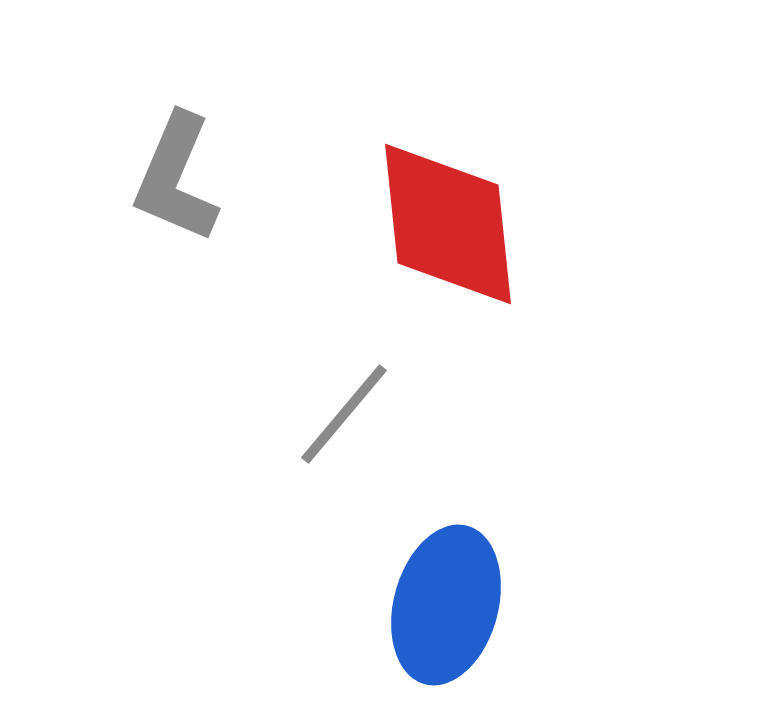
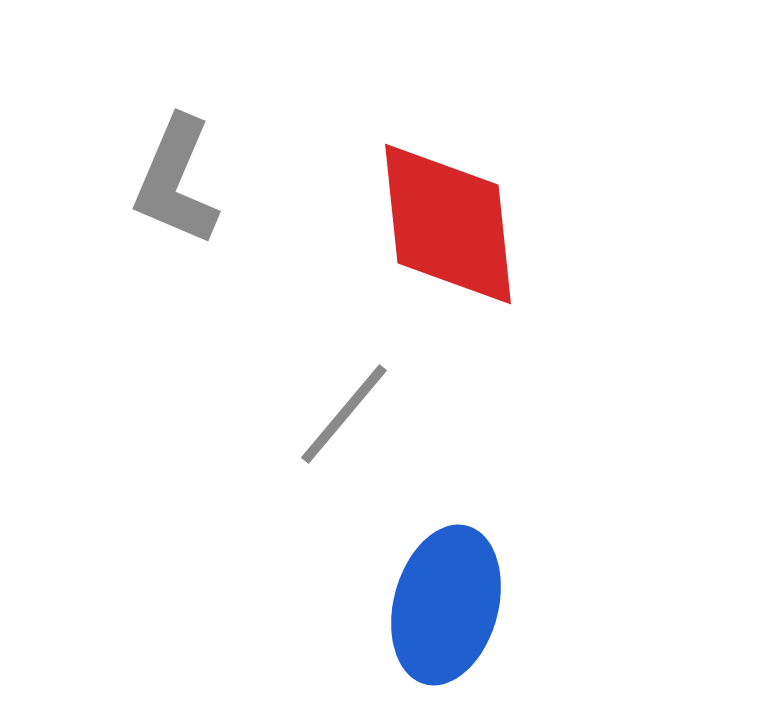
gray L-shape: moved 3 px down
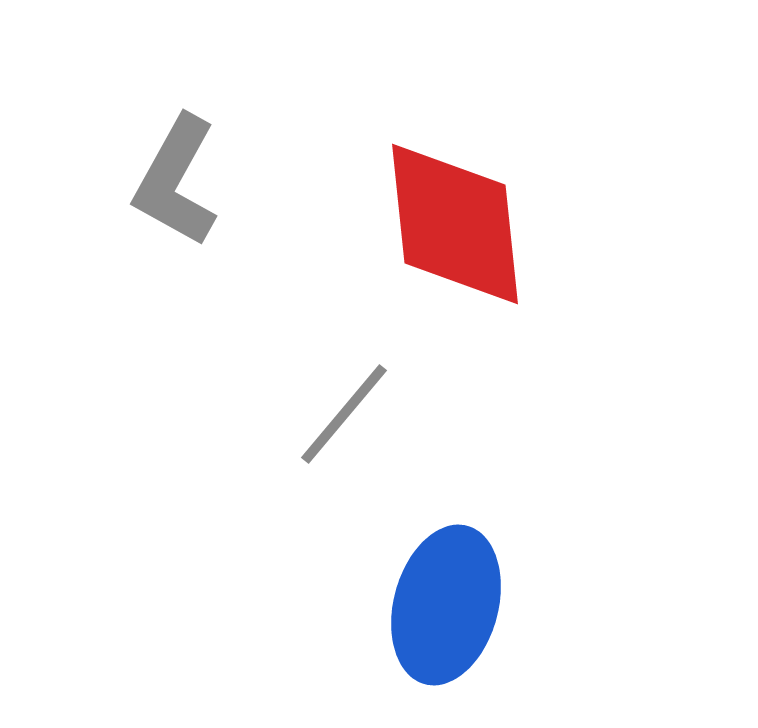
gray L-shape: rotated 6 degrees clockwise
red diamond: moved 7 px right
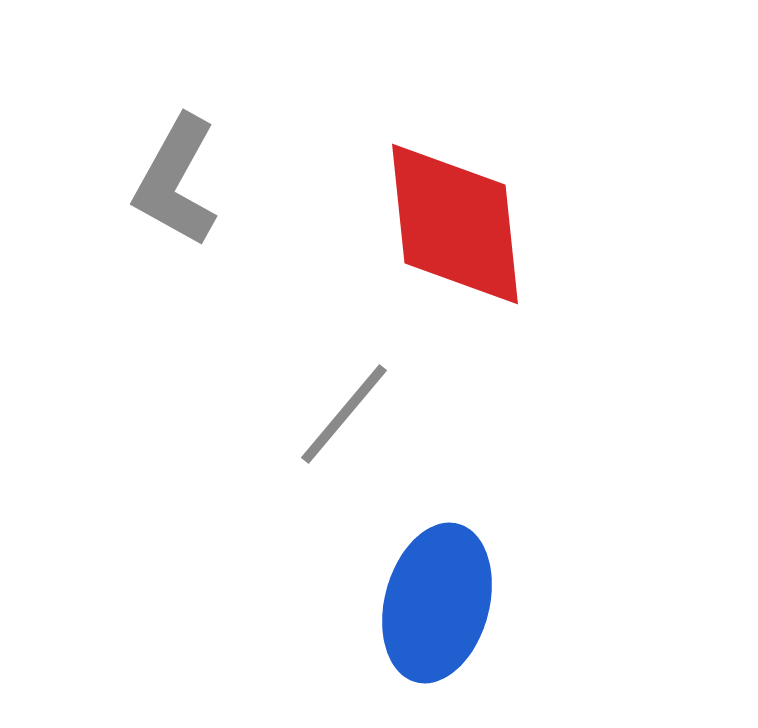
blue ellipse: moved 9 px left, 2 px up
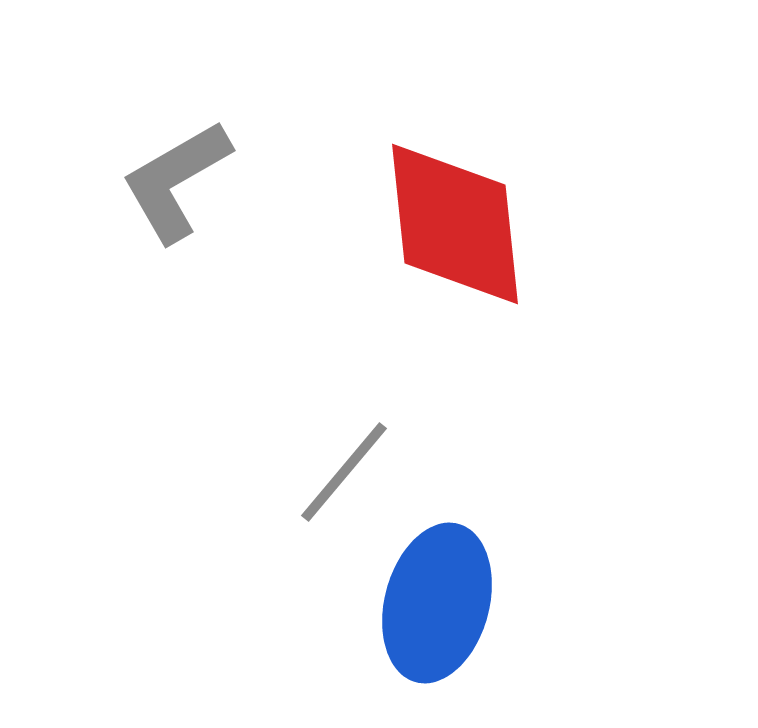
gray L-shape: rotated 31 degrees clockwise
gray line: moved 58 px down
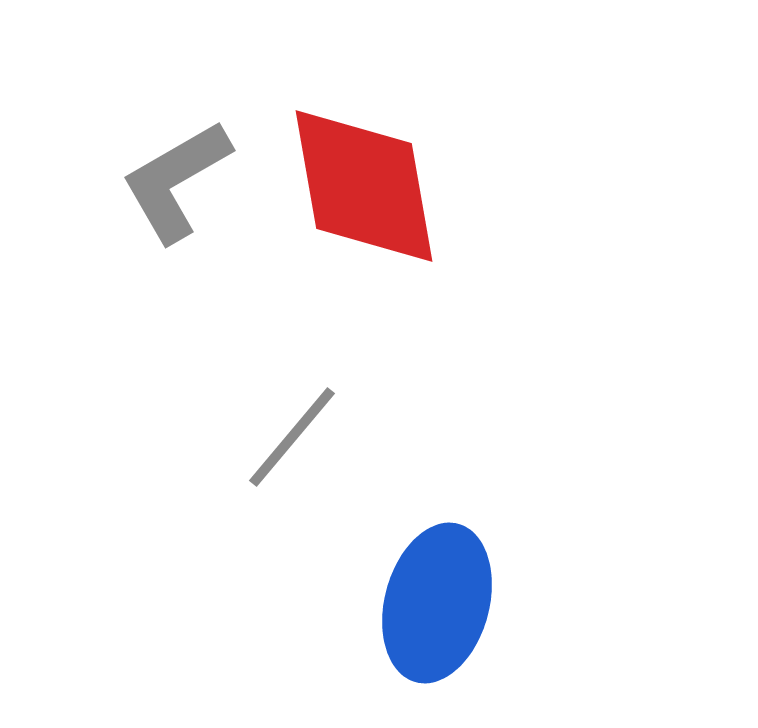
red diamond: moved 91 px left, 38 px up; rotated 4 degrees counterclockwise
gray line: moved 52 px left, 35 px up
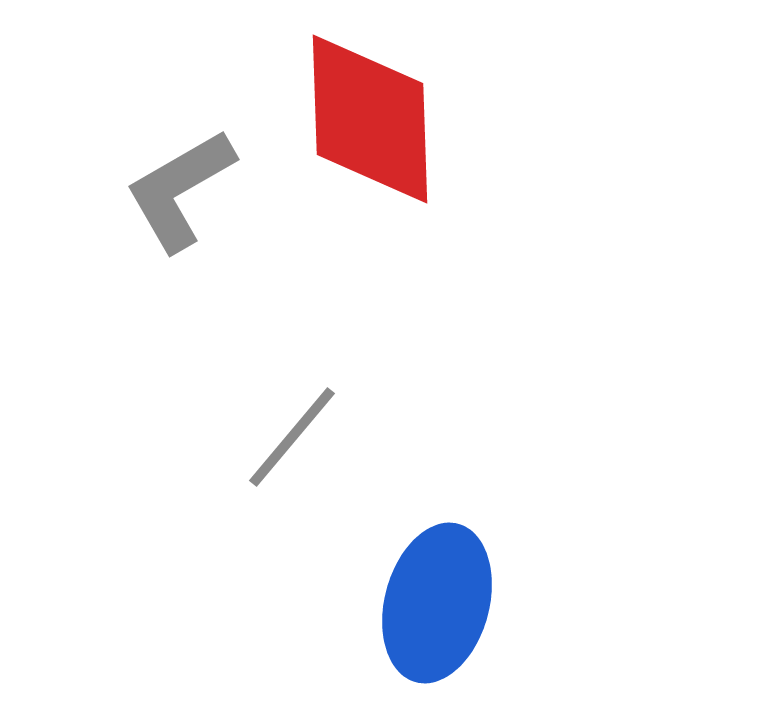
gray L-shape: moved 4 px right, 9 px down
red diamond: moved 6 px right, 67 px up; rotated 8 degrees clockwise
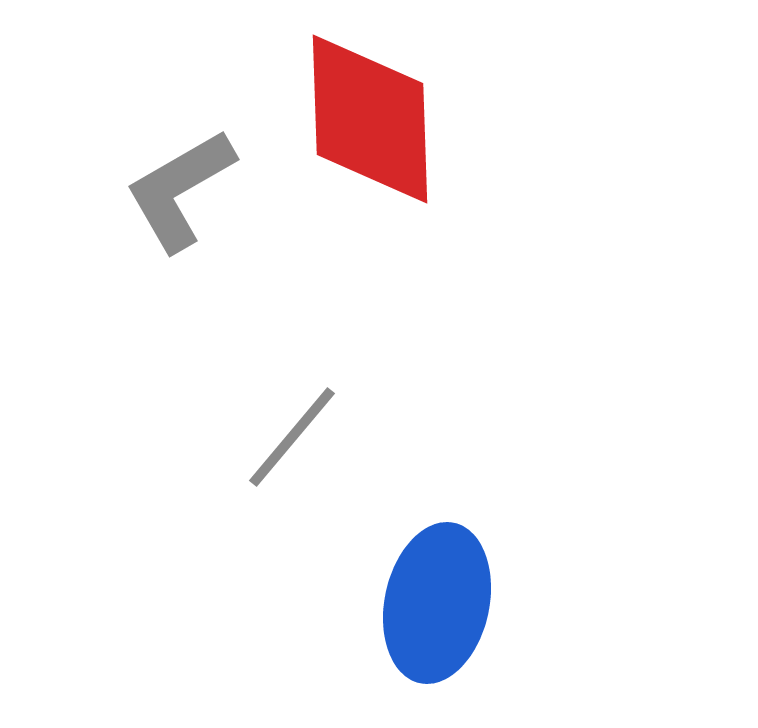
blue ellipse: rotated 3 degrees counterclockwise
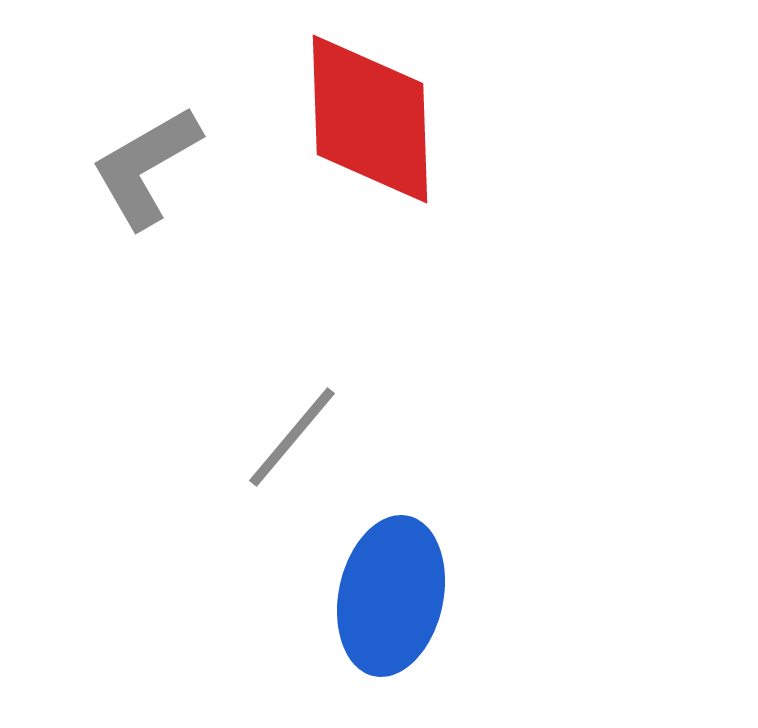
gray L-shape: moved 34 px left, 23 px up
blue ellipse: moved 46 px left, 7 px up
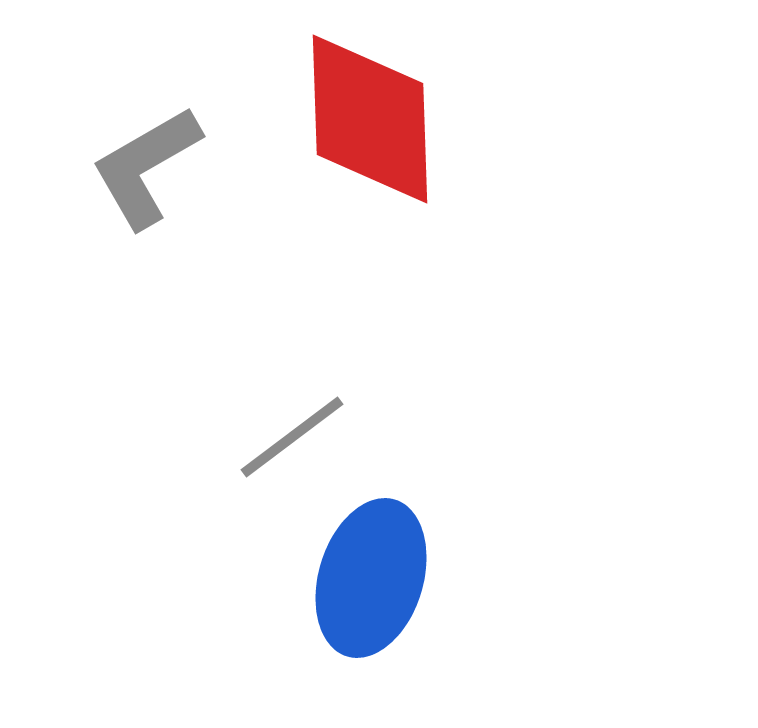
gray line: rotated 13 degrees clockwise
blue ellipse: moved 20 px left, 18 px up; rotated 5 degrees clockwise
